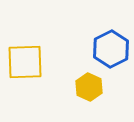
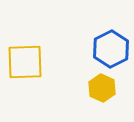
yellow hexagon: moved 13 px right, 1 px down
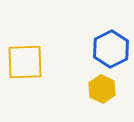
yellow hexagon: moved 1 px down
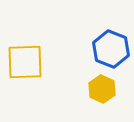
blue hexagon: rotated 12 degrees counterclockwise
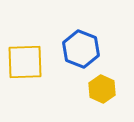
blue hexagon: moved 30 px left
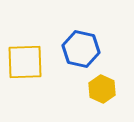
blue hexagon: rotated 9 degrees counterclockwise
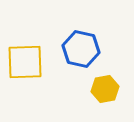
yellow hexagon: moved 3 px right; rotated 24 degrees clockwise
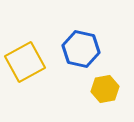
yellow square: rotated 27 degrees counterclockwise
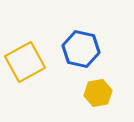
yellow hexagon: moved 7 px left, 4 px down
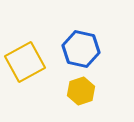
yellow hexagon: moved 17 px left, 2 px up; rotated 8 degrees counterclockwise
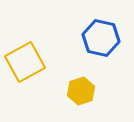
blue hexagon: moved 20 px right, 11 px up
